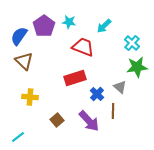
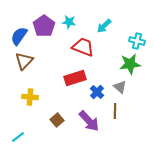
cyan cross: moved 5 px right, 2 px up; rotated 28 degrees counterclockwise
brown triangle: rotated 30 degrees clockwise
green star: moved 7 px left, 3 px up
blue cross: moved 2 px up
brown line: moved 2 px right
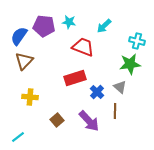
purple pentagon: rotated 30 degrees counterclockwise
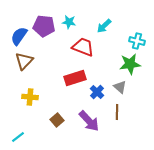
brown line: moved 2 px right, 1 px down
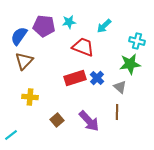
cyan star: rotated 16 degrees counterclockwise
blue cross: moved 14 px up
cyan line: moved 7 px left, 2 px up
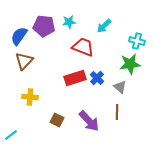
brown square: rotated 24 degrees counterclockwise
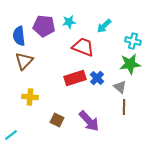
blue semicircle: rotated 42 degrees counterclockwise
cyan cross: moved 4 px left
brown line: moved 7 px right, 5 px up
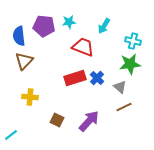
cyan arrow: rotated 14 degrees counterclockwise
brown line: rotated 63 degrees clockwise
purple arrow: rotated 95 degrees counterclockwise
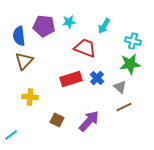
red trapezoid: moved 2 px right, 1 px down
red rectangle: moved 4 px left, 1 px down
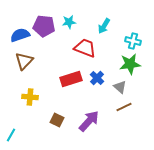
blue semicircle: moved 1 px right, 1 px up; rotated 78 degrees clockwise
cyan line: rotated 24 degrees counterclockwise
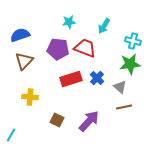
purple pentagon: moved 14 px right, 23 px down
brown line: rotated 14 degrees clockwise
